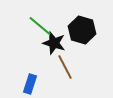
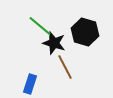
black hexagon: moved 3 px right, 2 px down
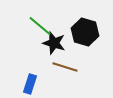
brown line: rotated 45 degrees counterclockwise
